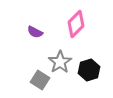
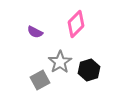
gray square: rotated 30 degrees clockwise
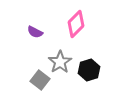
gray square: rotated 24 degrees counterclockwise
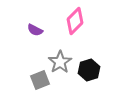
pink diamond: moved 1 px left, 3 px up
purple semicircle: moved 2 px up
gray square: rotated 30 degrees clockwise
